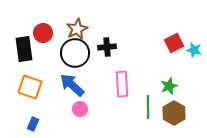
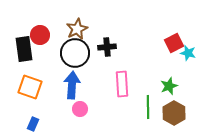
red circle: moved 3 px left, 2 px down
cyan star: moved 6 px left, 3 px down
blue arrow: rotated 52 degrees clockwise
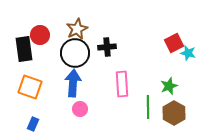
blue arrow: moved 1 px right, 2 px up
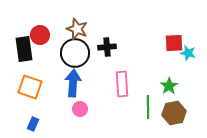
brown star: rotated 25 degrees counterclockwise
red square: rotated 24 degrees clockwise
green star: rotated 12 degrees counterclockwise
brown hexagon: rotated 20 degrees clockwise
